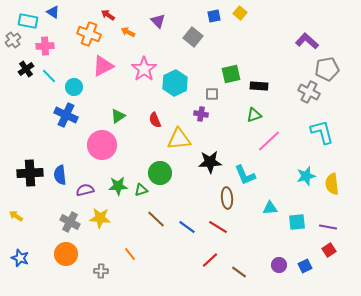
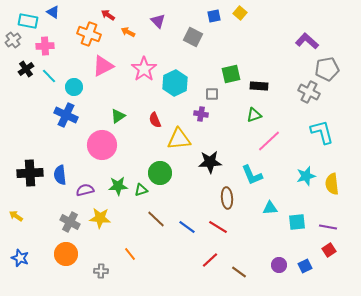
gray square at (193, 37): rotated 12 degrees counterclockwise
cyan L-shape at (245, 175): moved 7 px right
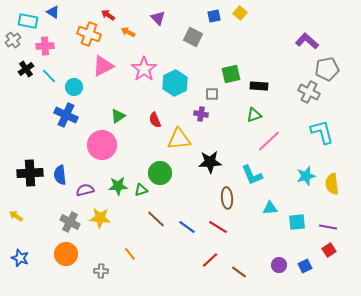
purple triangle at (158, 21): moved 3 px up
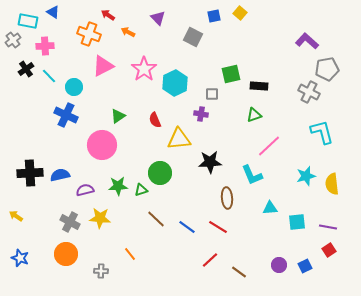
pink line at (269, 141): moved 5 px down
blue semicircle at (60, 175): rotated 84 degrees clockwise
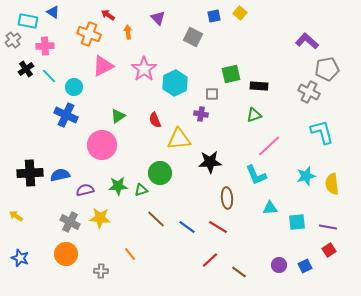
orange arrow at (128, 32): rotated 56 degrees clockwise
cyan L-shape at (252, 175): moved 4 px right
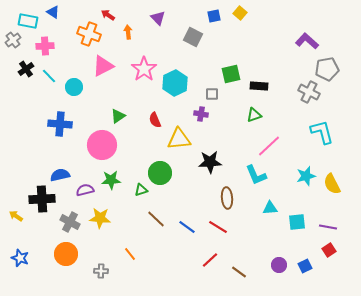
blue cross at (66, 115): moved 6 px left, 9 px down; rotated 20 degrees counterclockwise
black cross at (30, 173): moved 12 px right, 26 px down
yellow semicircle at (332, 184): rotated 20 degrees counterclockwise
green star at (118, 186): moved 7 px left, 6 px up
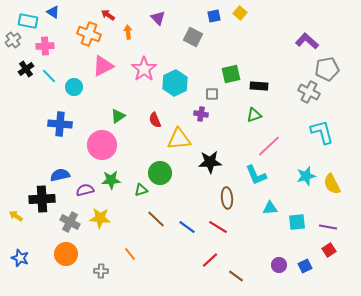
brown line at (239, 272): moved 3 px left, 4 px down
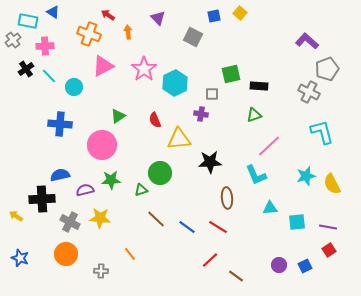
gray pentagon at (327, 69): rotated 10 degrees counterclockwise
